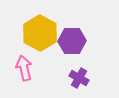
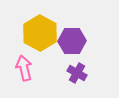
purple cross: moved 2 px left, 5 px up
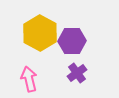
pink arrow: moved 5 px right, 11 px down
purple cross: rotated 24 degrees clockwise
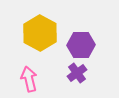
purple hexagon: moved 9 px right, 4 px down
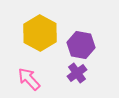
purple hexagon: rotated 12 degrees clockwise
pink arrow: rotated 30 degrees counterclockwise
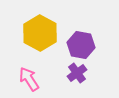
pink arrow: rotated 10 degrees clockwise
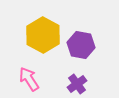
yellow hexagon: moved 3 px right, 2 px down
purple cross: moved 11 px down
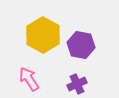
purple cross: rotated 12 degrees clockwise
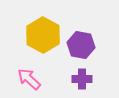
pink arrow: rotated 15 degrees counterclockwise
purple cross: moved 5 px right, 5 px up; rotated 24 degrees clockwise
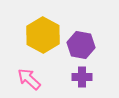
purple cross: moved 2 px up
